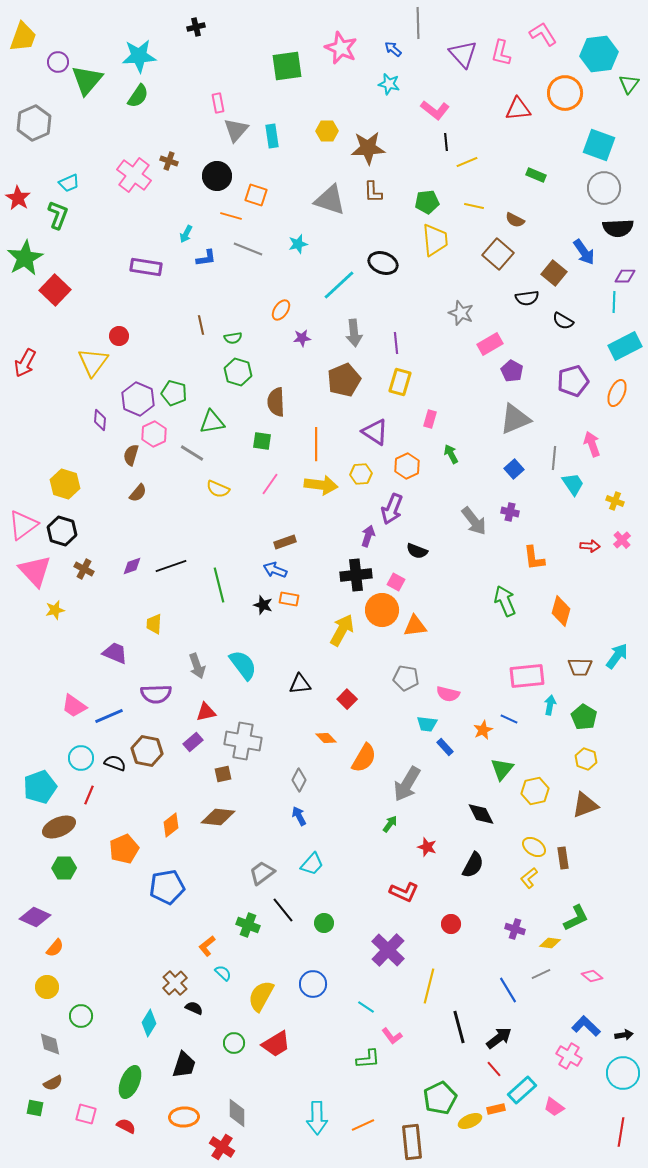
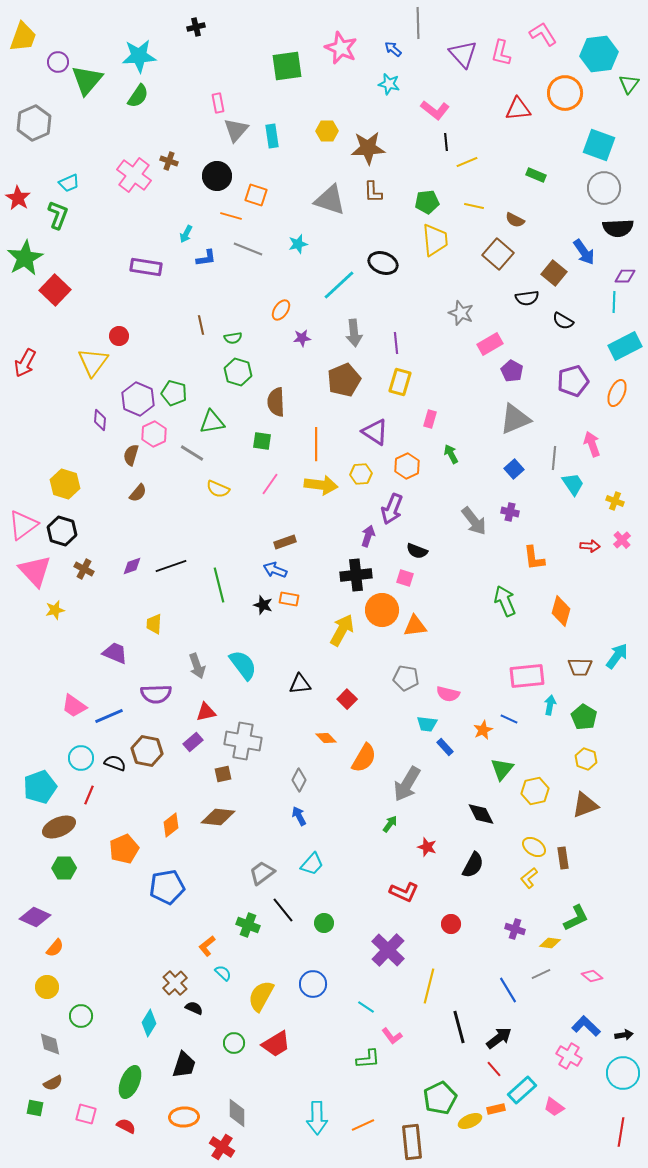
pink square at (396, 582): moved 9 px right, 4 px up; rotated 12 degrees counterclockwise
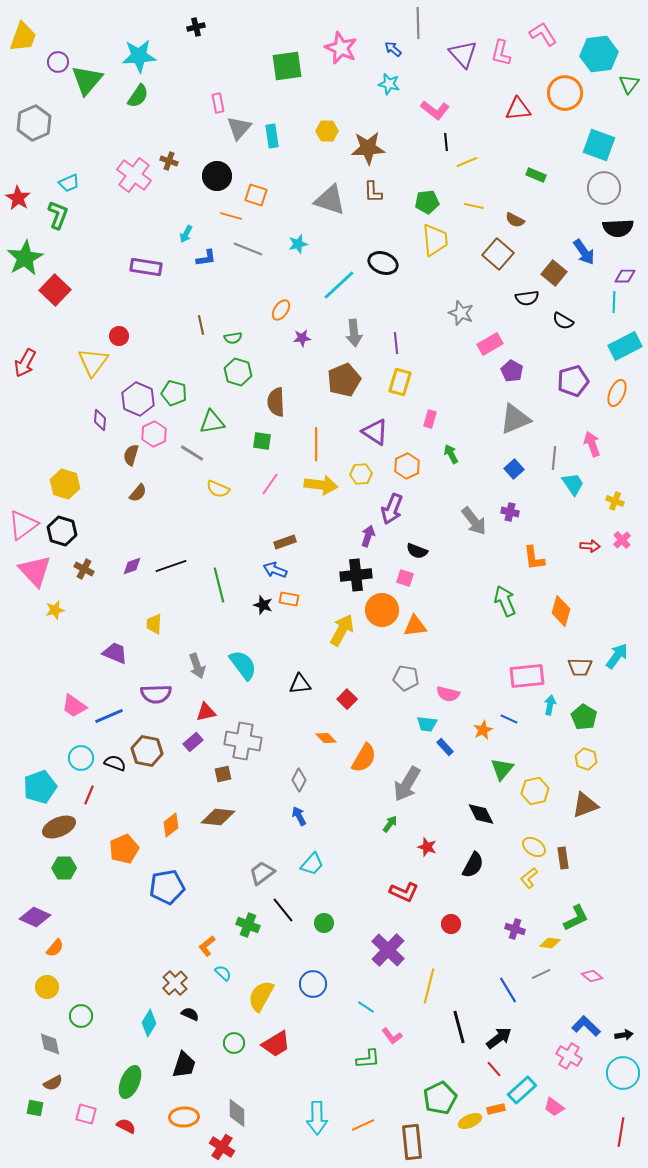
gray triangle at (236, 130): moved 3 px right, 2 px up
black semicircle at (194, 1008): moved 4 px left, 6 px down
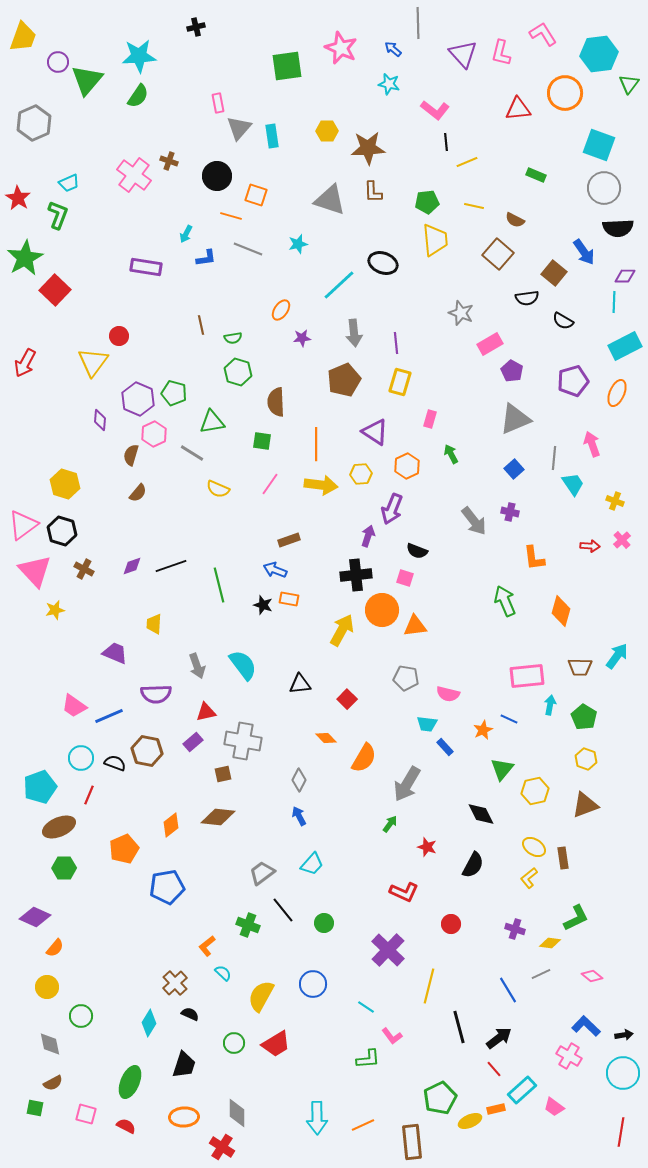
brown rectangle at (285, 542): moved 4 px right, 2 px up
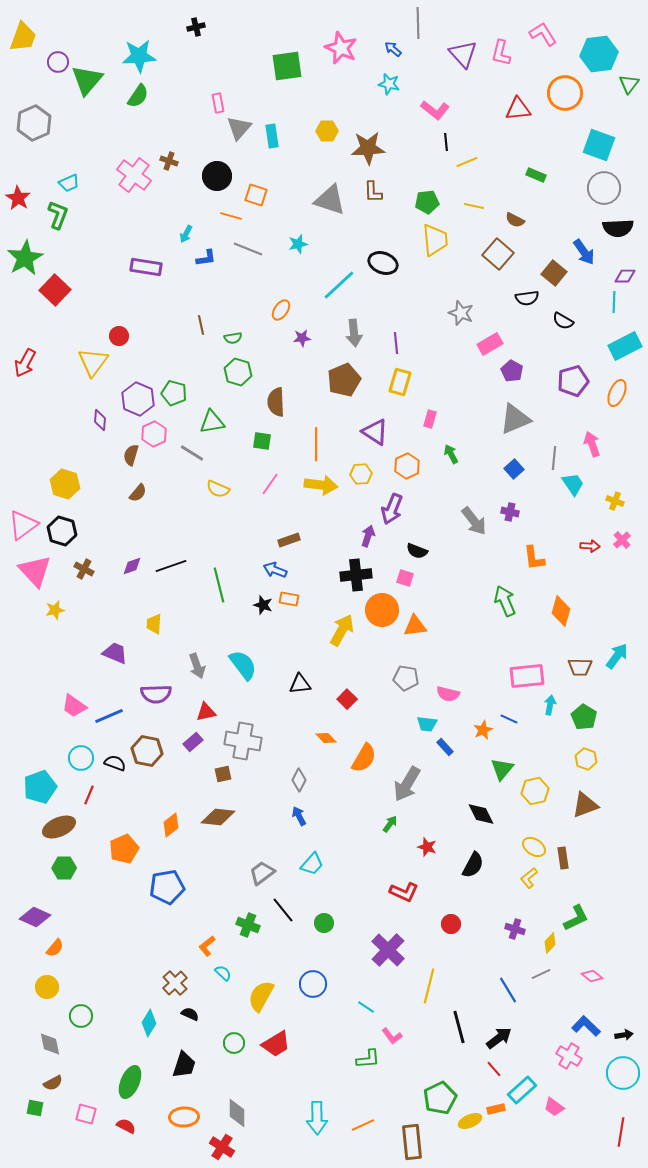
yellow diamond at (550, 943): rotated 55 degrees counterclockwise
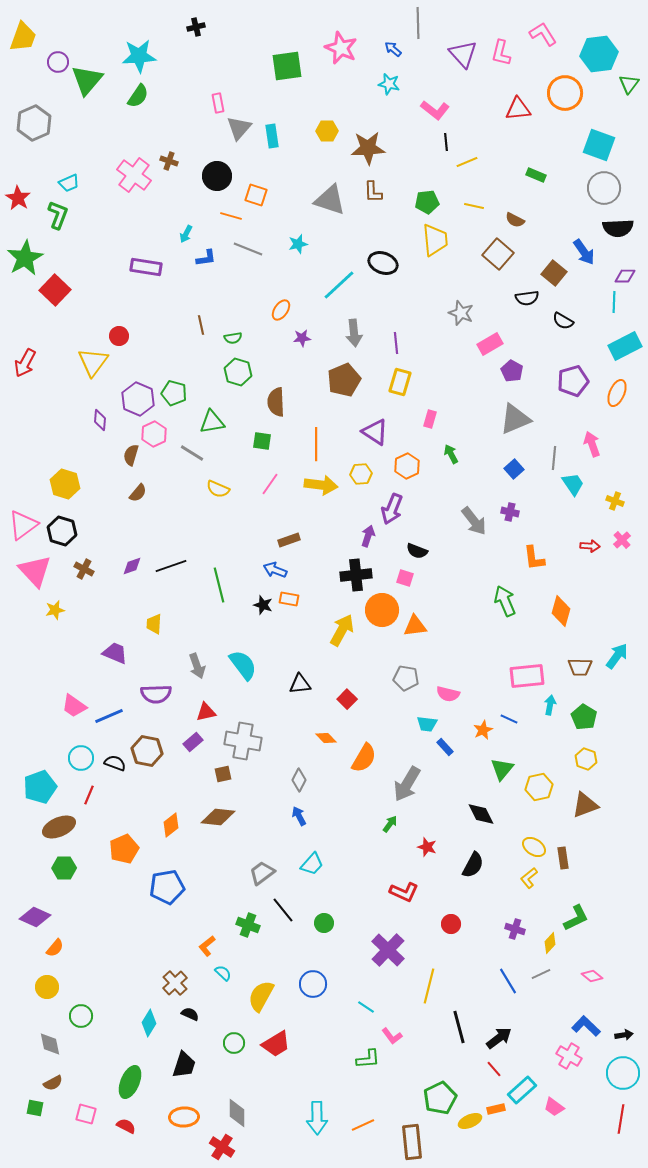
yellow hexagon at (535, 791): moved 4 px right, 4 px up
blue line at (508, 990): moved 9 px up
red line at (621, 1132): moved 13 px up
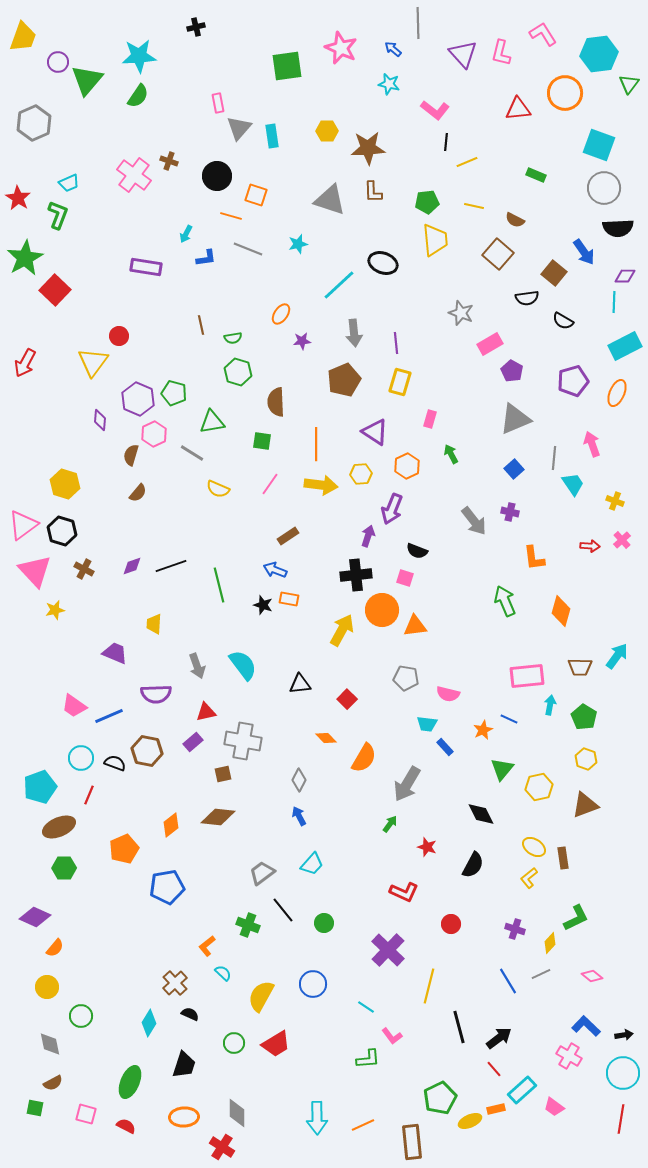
black line at (446, 142): rotated 12 degrees clockwise
orange ellipse at (281, 310): moved 4 px down
purple star at (302, 338): moved 3 px down
brown rectangle at (289, 540): moved 1 px left, 4 px up; rotated 15 degrees counterclockwise
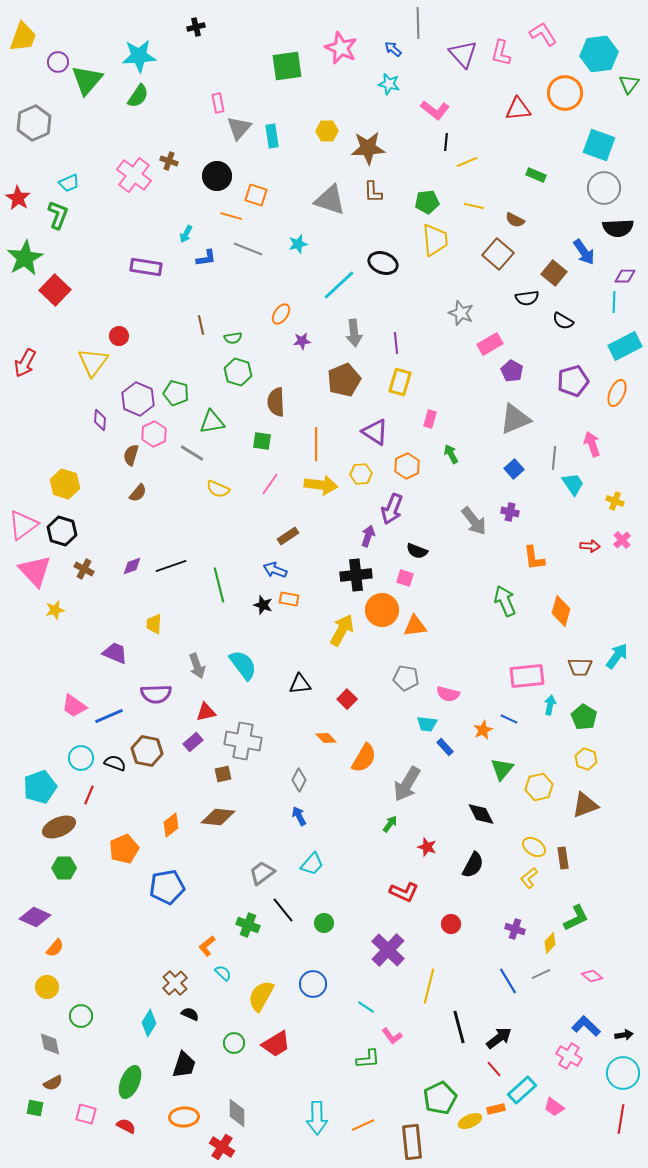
green pentagon at (174, 393): moved 2 px right
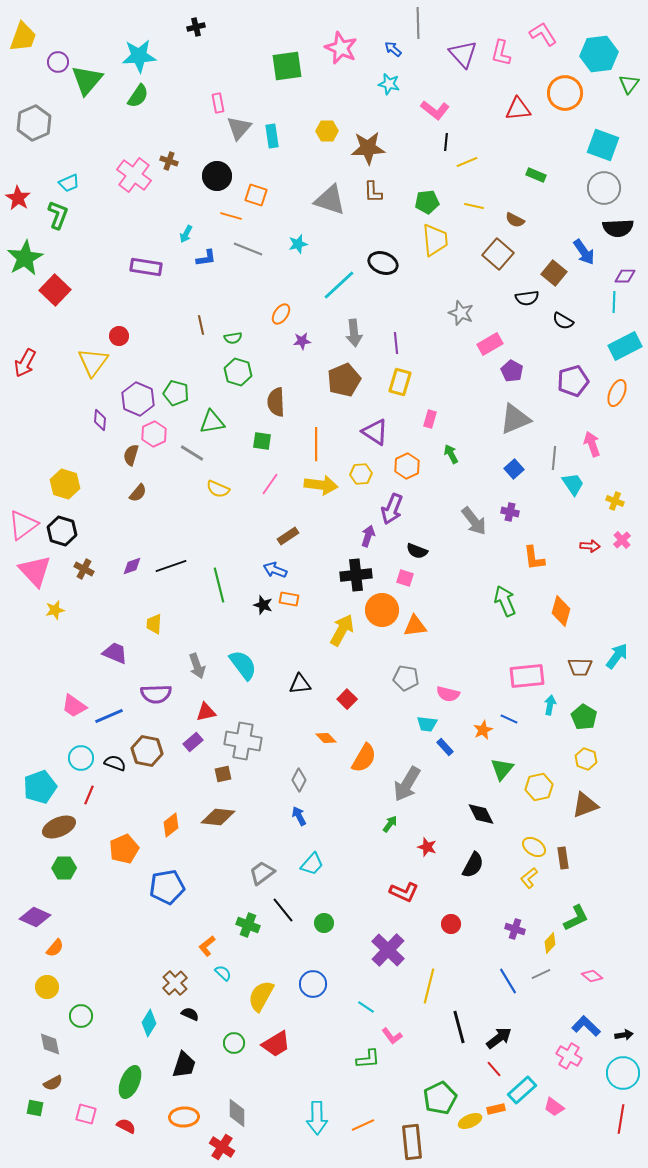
cyan square at (599, 145): moved 4 px right
